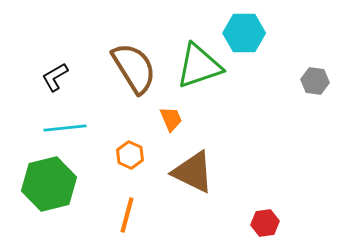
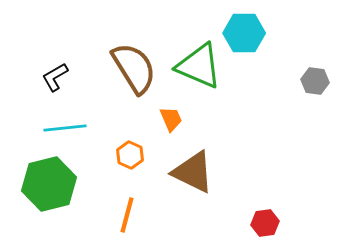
green triangle: rotated 42 degrees clockwise
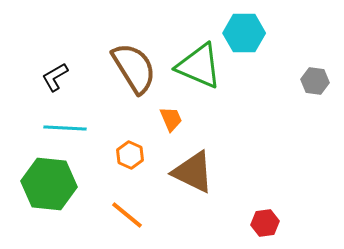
cyan line: rotated 9 degrees clockwise
green hexagon: rotated 20 degrees clockwise
orange line: rotated 66 degrees counterclockwise
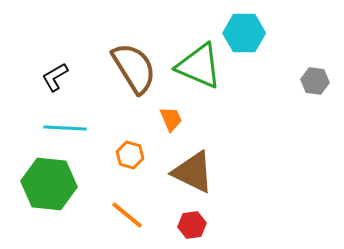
orange hexagon: rotated 8 degrees counterclockwise
red hexagon: moved 73 px left, 2 px down
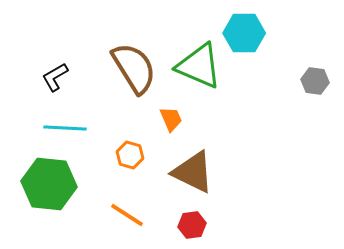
orange line: rotated 6 degrees counterclockwise
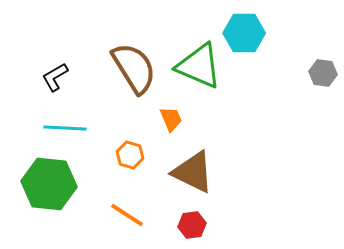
gray hexagon: moved 8 px right, 8 px up
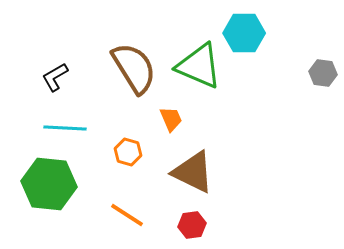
orange hexagon: moved 2 px left, 3 px up
